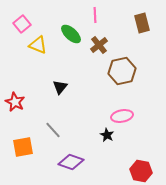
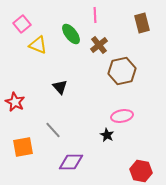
green ellipse: rotated 10 degrees clockwise
black triangle: rotated 21 degrees counterclockwise
purple diamond: rotated 20 degrees counterclockwise
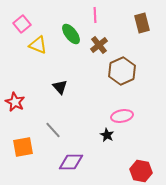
brown hexagon: rotated 12 degrees counterclockwise
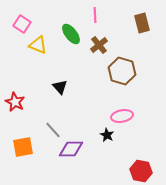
pink square: rotated 18 degrees counterclockwise
brown hexagon: rotated 20 degrees counterclockwise
purple diamond: moved 13 px up
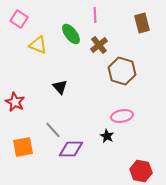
pink square: moved 3 px left, 5 px up
black star: moved 1 px down
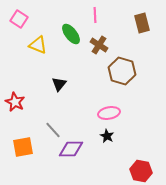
brown cross: rotated 18 degrees counterclockwise
black triangle: moved 1 px left, 3 px up; rotated 21 degrees clockwise
pink ellipse: moved 13 px left, 3 px up
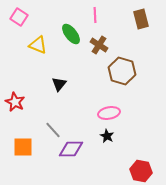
pink square: moved 2 px up
brown rectangle: moved 1 px left, 4 px up
orange square: rotated 10 degrees clockwise
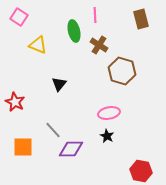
green ellipse: moved 3 px right, 3 px up; rotated 25 degrees clockwise
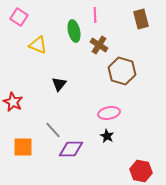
red star: moved 2 px left
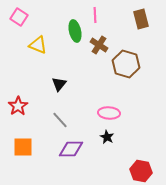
green ellipse: moved 1 px right
brown hexagon: moved 4 px right, 7 px up
red star: moved 5 px right, 4 px down; rotated 12 degrees clockwise
pink ellipse: rotated 15 degrees clockwise
gray line: moved 7 px right, 10 px up
black star: moved 1 px down
